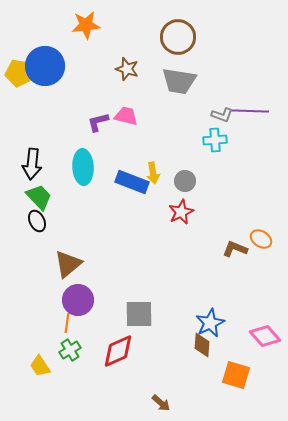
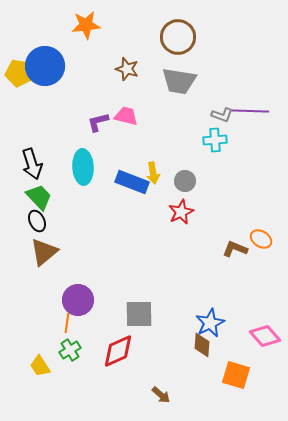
black arrow: rotated 24 degrees counterclockwise
brown triangle: moved 24 px left, 12 px up
brown arrow: moved 8 px up
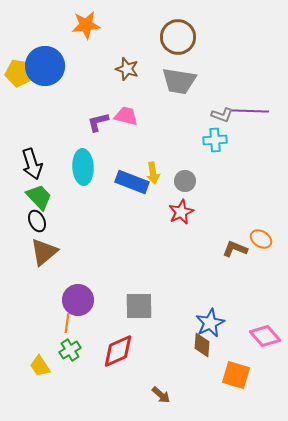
gray square: moved 8 px up
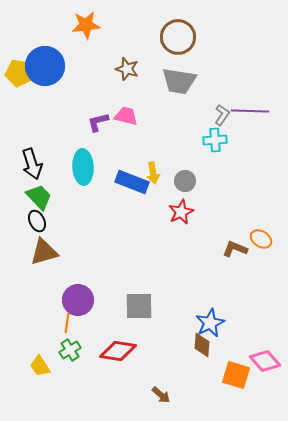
gray L-shape: rotated 75 degrees counterclockwise
brown triangle: rotated 24 degrees clockwise
pink diamond: moved 25 px down
red diamond: rotated 33 degrees clockwise
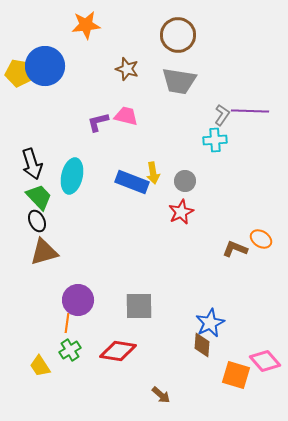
brown circle: moved 2 px up
cyan ellipse: moved 11 px left, 9 px down; rotated 16 degrees clockwise
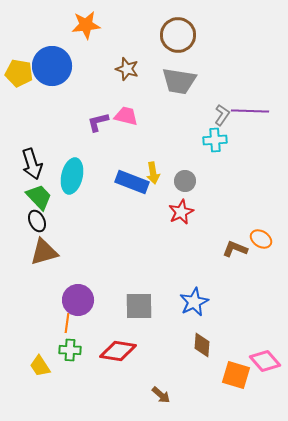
blue circle: moved 7 px right
blue star: moved 16 px left, 21 px up
green cross: rotated 35 degrees clockwise
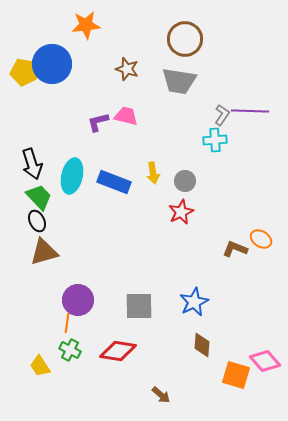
brown circle: moved 7 px right, 4 px down
blue circle: moved 2 px up
yellow pentagon: moved 5 px right, 1 px up
blue rectangle: moved 18 px left
green cross: rotated 25 degrees clockwise
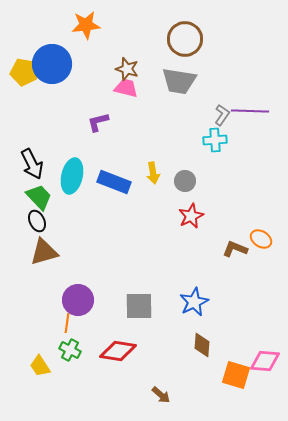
pink trapezoid: moved 28 px up
black arrow: rotated 8 degrees counterclockwise
red star: moved 10 px right, 4 px down
pink diamond: rotated 44 degrees counterclockwise
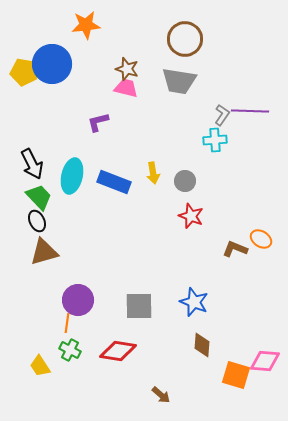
red star: rotated 25 degrees counterclockwise
blue star: rotated 24 degrees counterclockwise
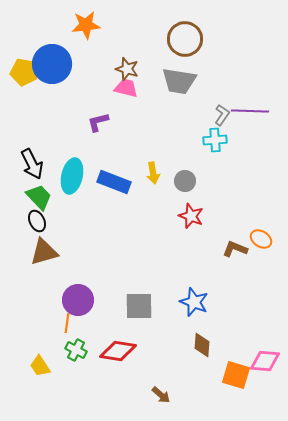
green cross: moved 6 px right
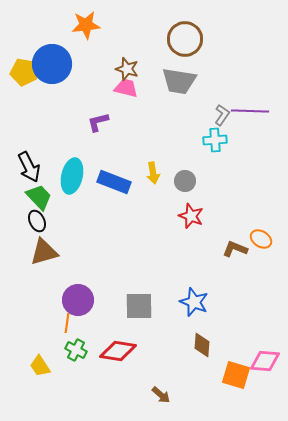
black arrow: moved 3 px left, 3 px down
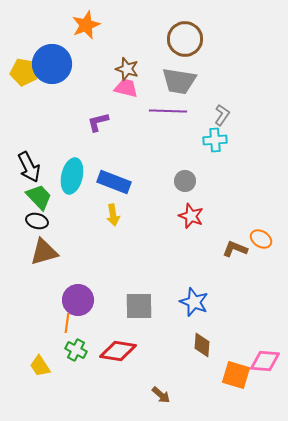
orange star: rotated 16 degrees counterclockwise
purple line: moved 82 px left
yellow arrow: moved 40 px left, 42 px down
black ellipse: rotated 50 degrees counterclockwise
